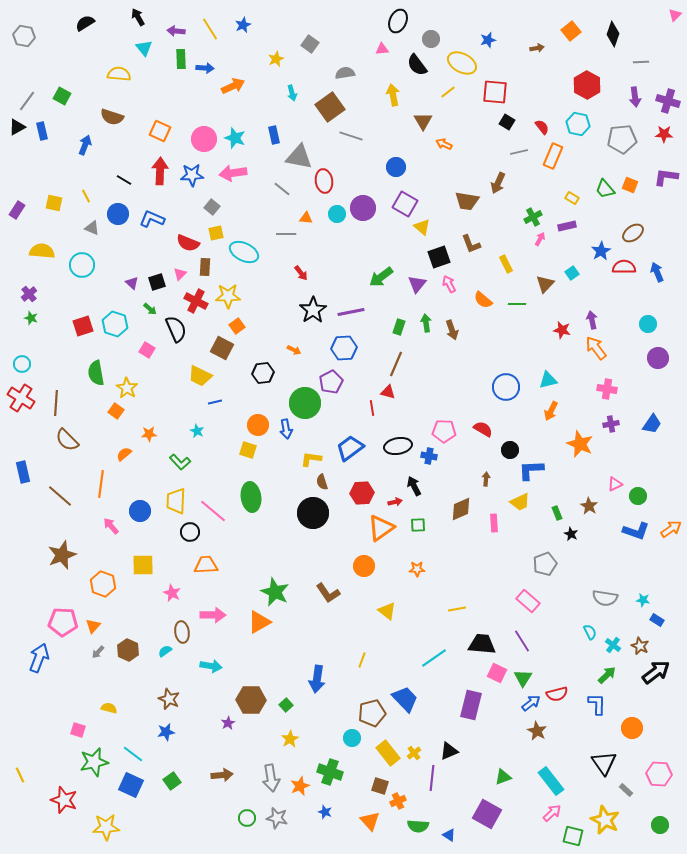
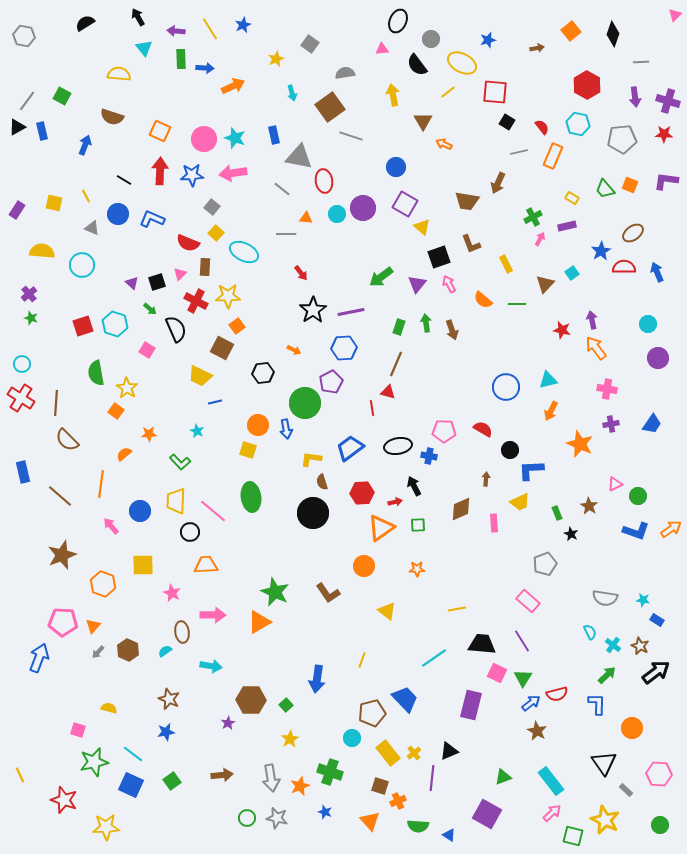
purple L-shape at (666, 177): moved 4 px down
yellow square at (216, 233): rotated 35 degrees counterclockwise
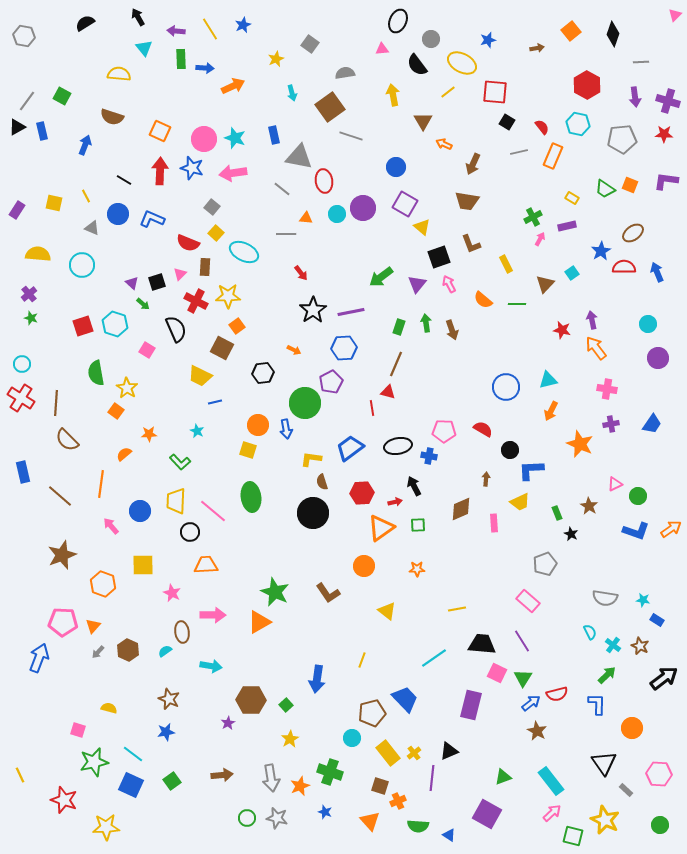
blue star at (192, 175): moved 7 px up; rotated 20 degrees clockwise
brown arrow at (498, 183): moved 25 px left, 19 px up
green trapezoid at (605, 189): rotated 15 degrees counterclockwise
yellow semicircle at (42, 251): moved 4 px left, 3 px down
green arrow at (150, 309): moved 7 px left, 5 px up
black arrow at (656, 672): moved 8 px right, 6 px down
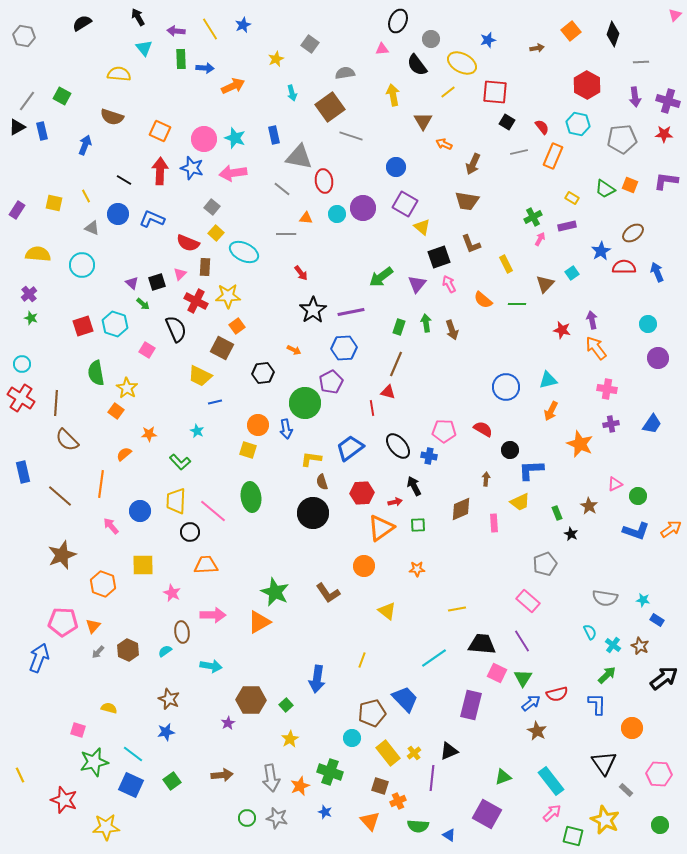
black semicircle at (85, 23): moved 3 px left
black ellipse at (398, 446): rotated 60 degrees clockwise
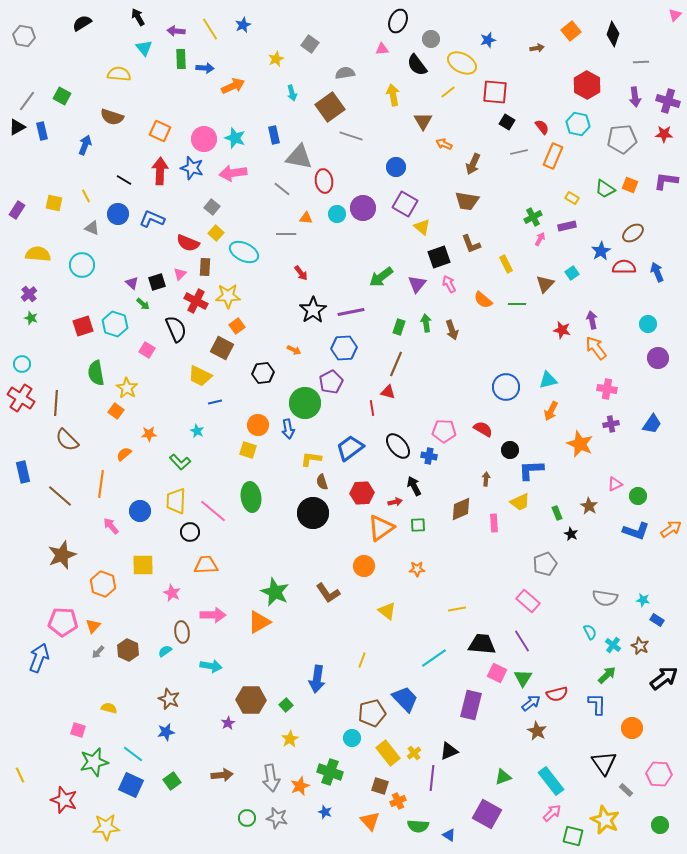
blue arrow at (286, 429): moved 2 px right
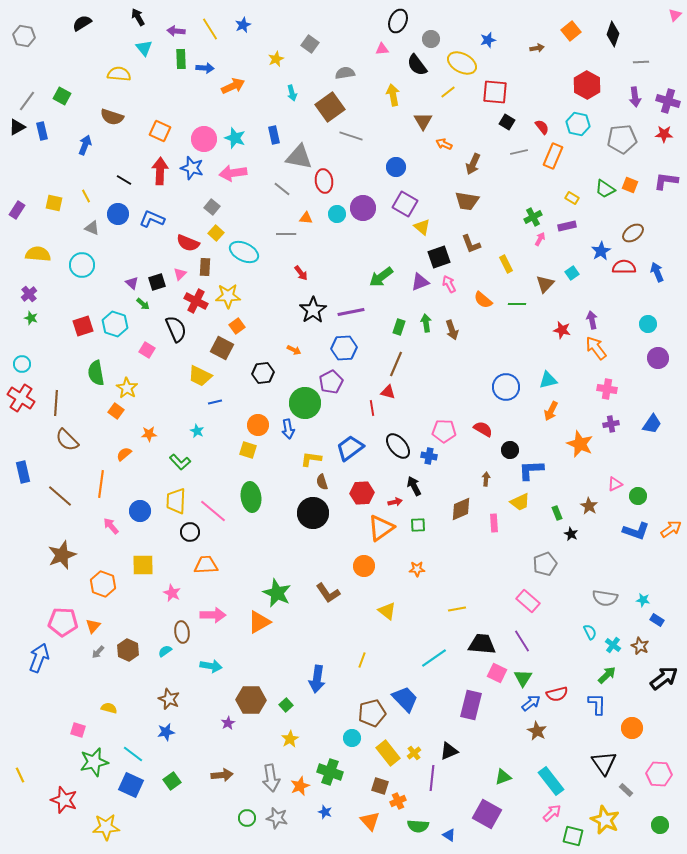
purple triangle at (417, 284): moved 3 px right, 2 px up; rotated 30 degrees clockwise
green star at (275, 592): moved 2 px right, 1 px down
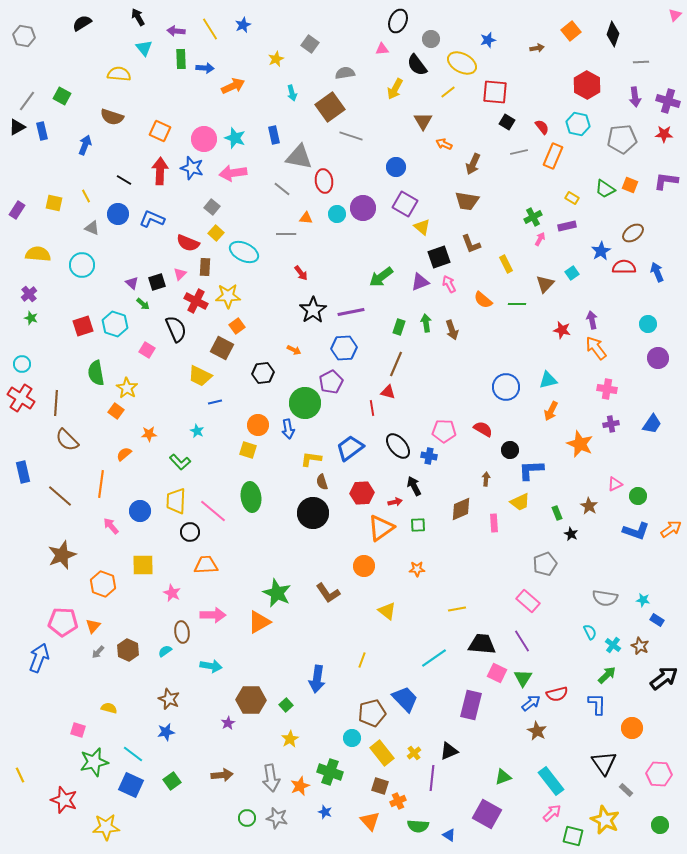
yellow arrow at (393, 95): moved 2 px right, 6 px up; rotated 140 degrees counterclockwise
yellow rectangle at (388, 753): moved 6 px left
